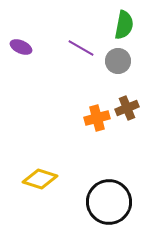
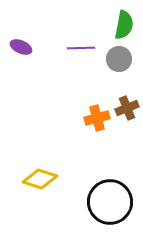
purple line: rotated 32 degrees counterclockwise
gray circle: moved 1 px right, 2 px up
black circle: moved 1 px right
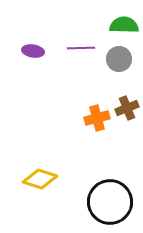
green semicircle: rotated 100 degrees counterclockwise
purple ellipse: moved 12 px right, 4 px down; rotated 15 degrees counterclockwise
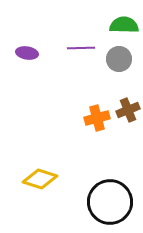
purple ellipse: moved 6 px left, 2 px down
brown cross: moved 1 px right, 2 px down
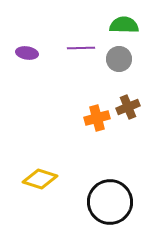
brown cross: moved 3 px up
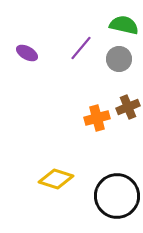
green semicircle: rotated 12 degrees clockwise
purple line: rotated 48 degrees counterclockwise
purple ellipse: rotated 20 degrees clockwise
yellow diamond: moved 16 px right
black circle: moved 7 px right, 6 px up
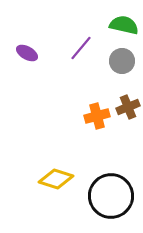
gray circle: moved 3 px right, 2 px down
orange cross: moved 2 px up
black circle: moved 6 px left
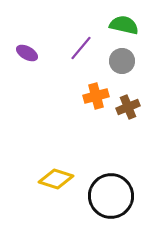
orange cross: moved 1 px left, 20 px up
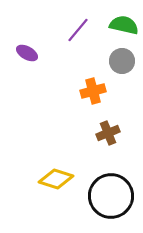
purple line: moved 3 px left, 18 px up
orange cross: moved 3 px left, 5 px up
brown cross: moved 20 px left, 26 px down
